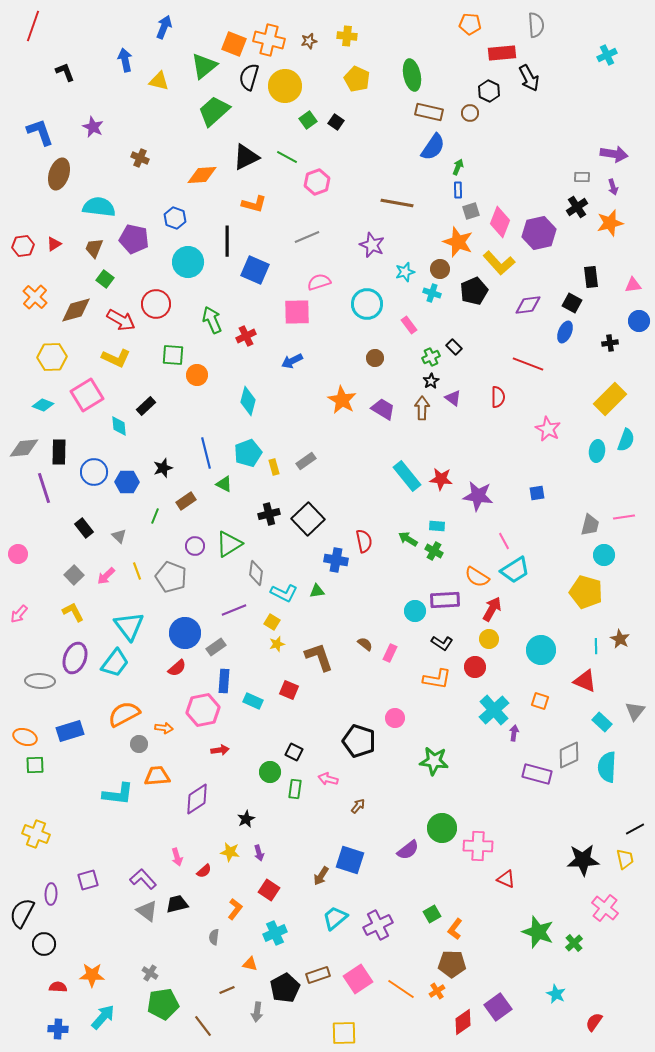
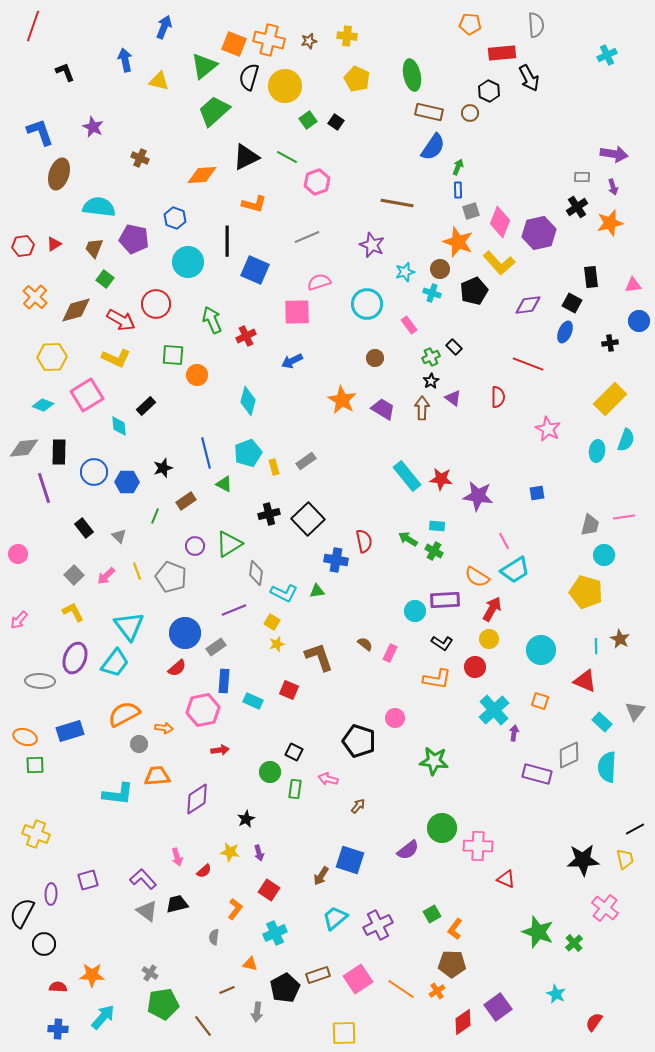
pink arrow at (19, 614): moved 6 px down
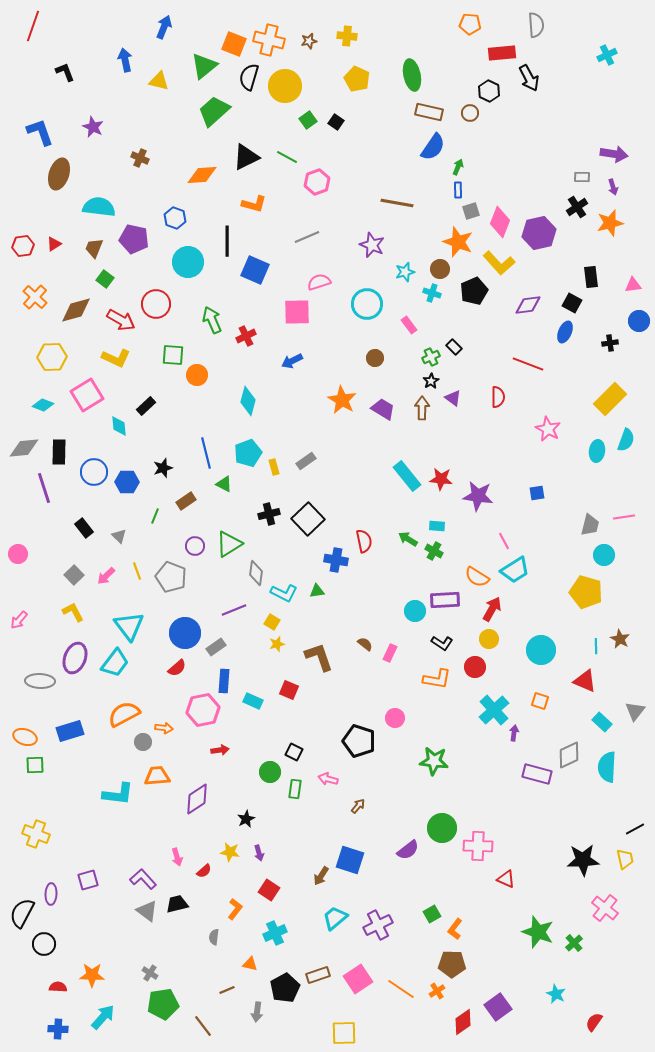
gray circle at (139, 744): moved 4 px right, 2 px up
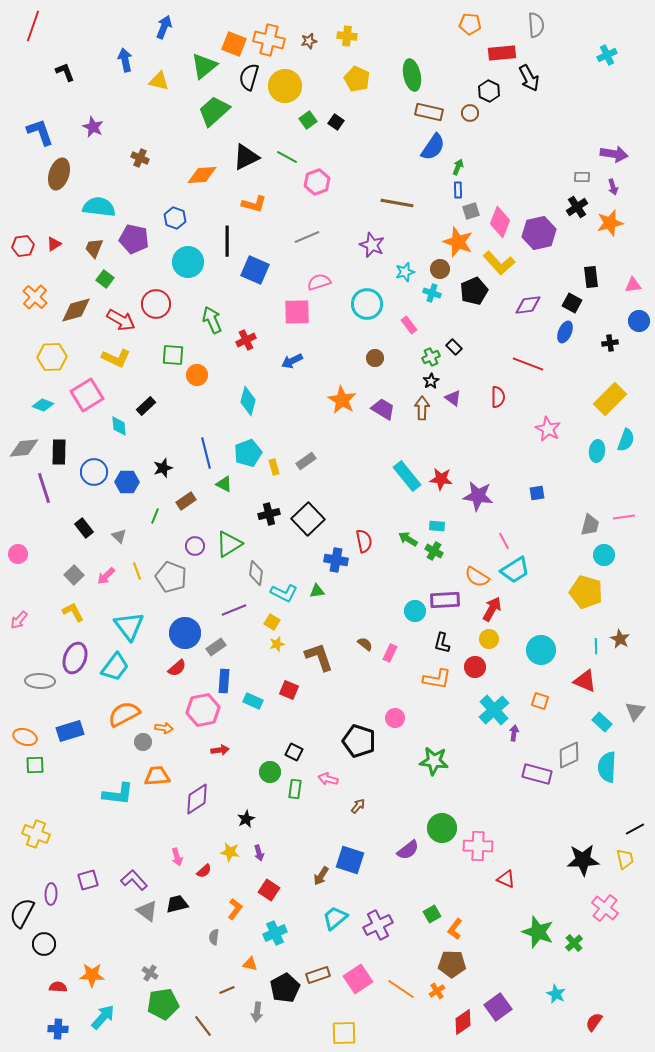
red cross at (246, 336): moved 4 px down
black L-shape at (442, 643): rotated 70 degrees clockwise
cyan trapezoid at (115, 663): moved 4 px down
purple L-shape at (143, 879): moved 9 px left, 1 px down
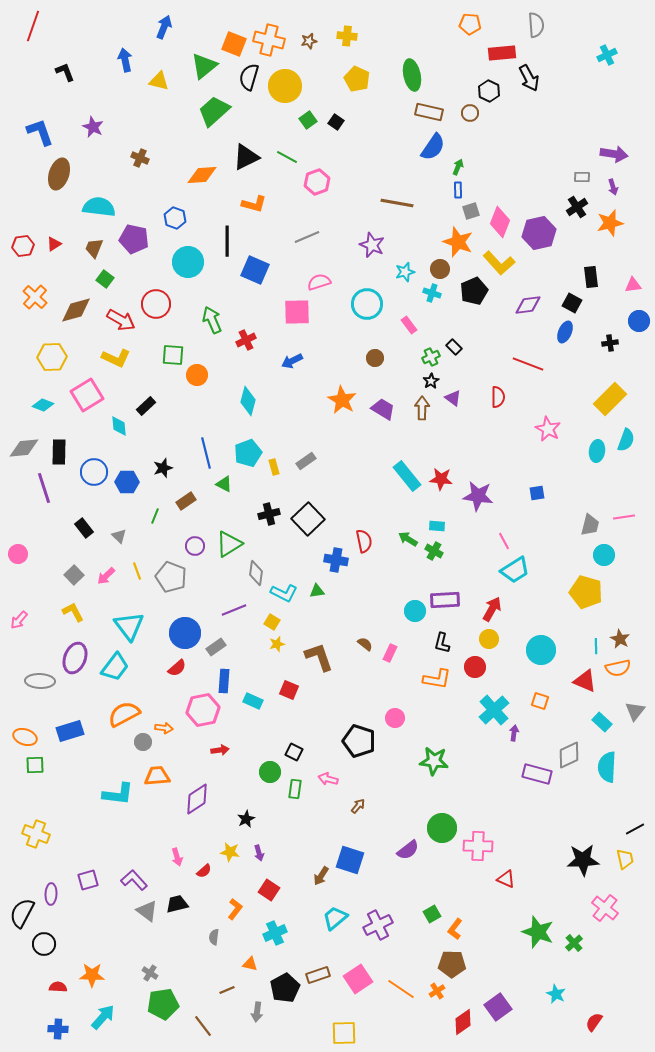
orange semicircle at (477, 577): moved 141 px right, 91 px down; rotated 45 degrees counterclockwise
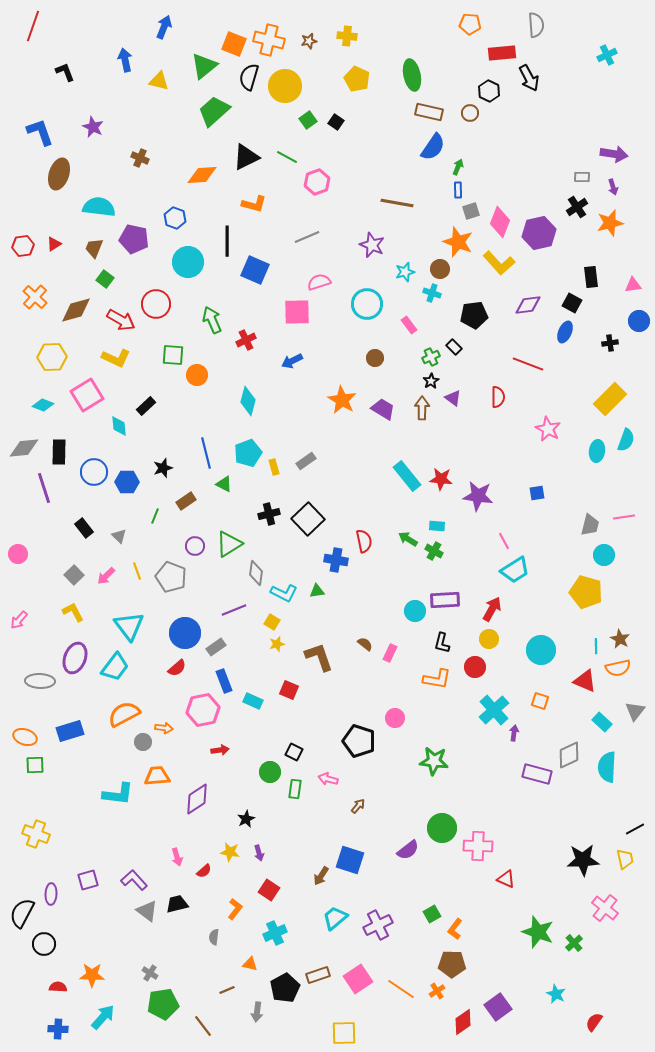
black pentagon at (474, 291): moved 24 px down; rotated 16 degrees clockwise
blue rectangle at (224, 681): rotated 25 degrees counterclockwise
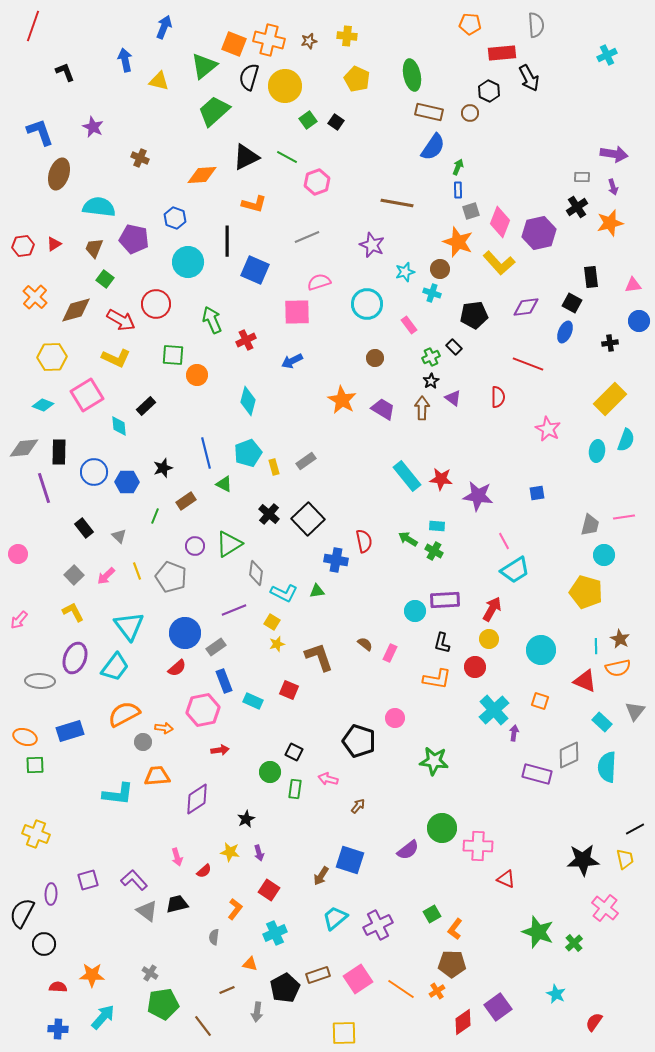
purple diamond at (528, 305): moved 2 px left, 2 px down
black cross at (269, 514): rotated 35 degrees counterclockwise
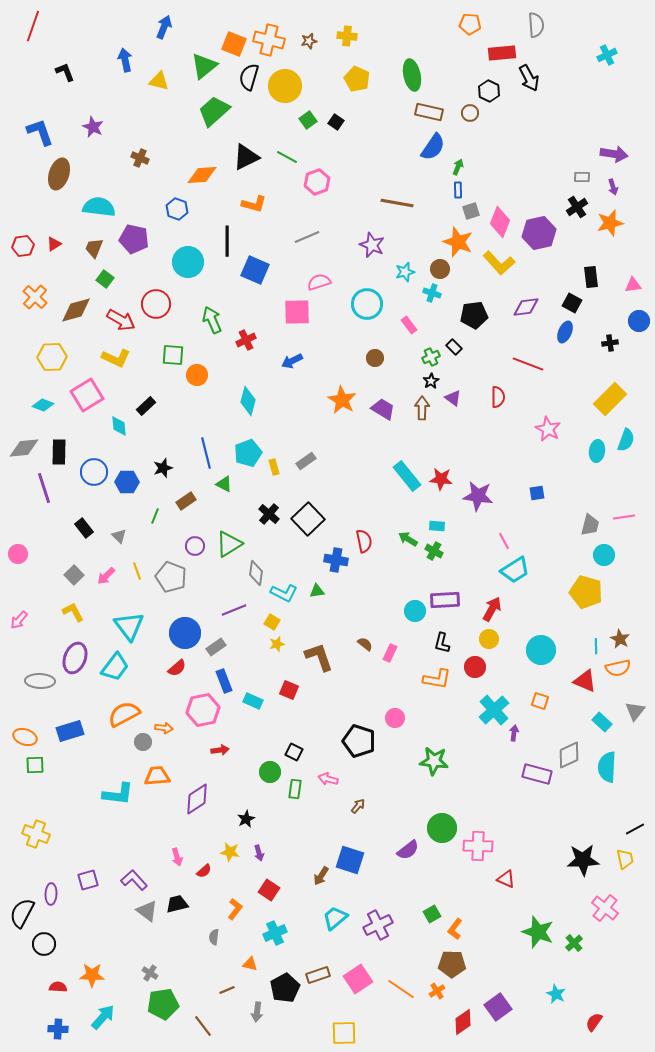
blue hexagon at (175, 218): moved 2 px right, 9 px up
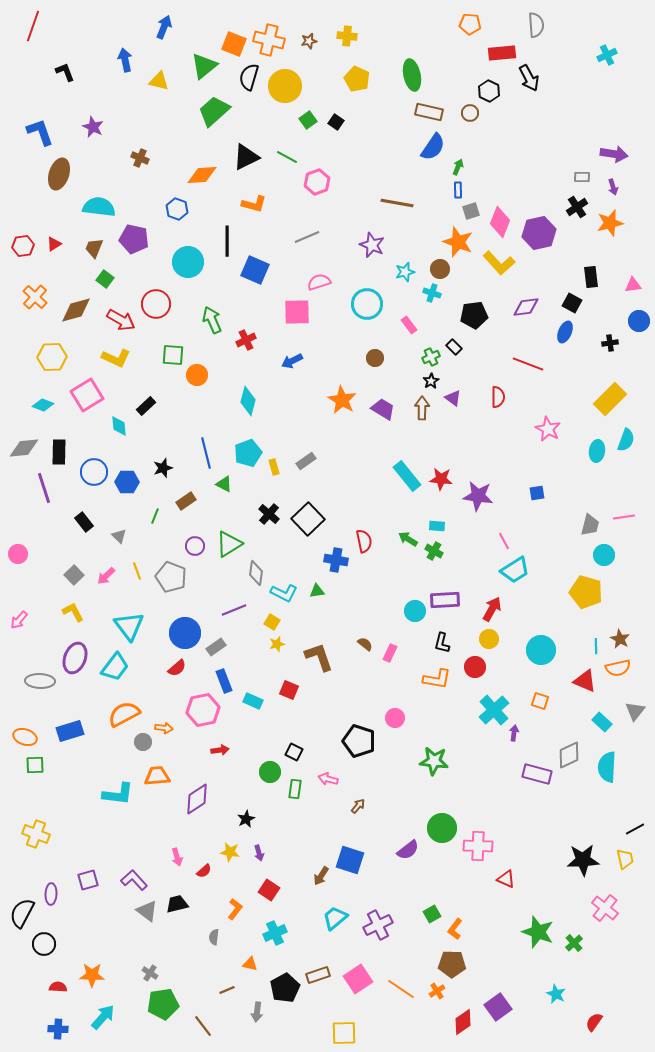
black rectangle at (84, 528): moved 6 px up
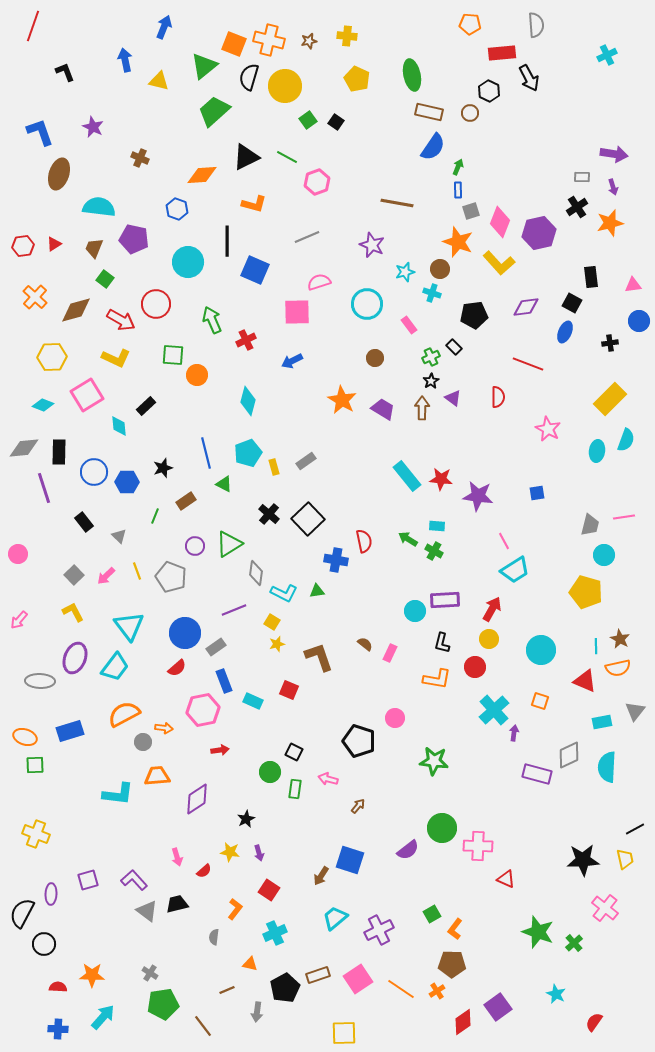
cyan rectangle at (602, 722): rotated 54 degrees counterclockwise
purple cross at (378, 925): moved 1 px right, 5 px down
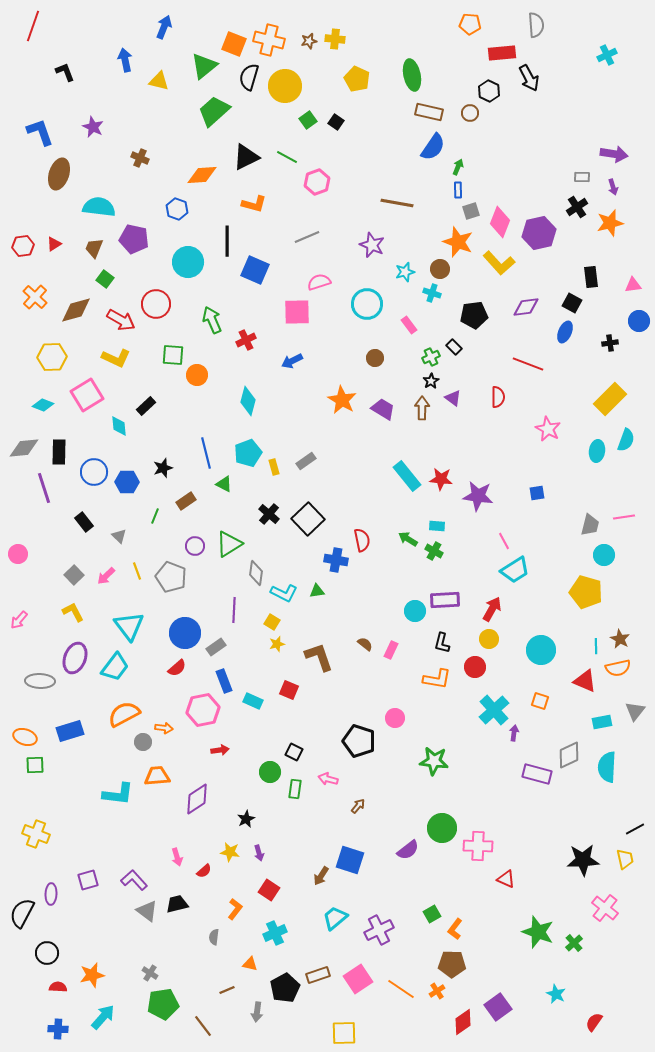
yellow cross at (347, 36): moved 12 px left, 3 px down
red semicircle at (364, 541): moved 2 px left, 1 px up
purple line at (234, 610): rotated 65 degrees counterclockwise
pink rectangle at (390, 653): moved 1 px right, 3 px up
black circle at (44, 944): moved 3 px right, 9 px down
orange star at (92, 975): rotated 15 degrees counterclockwise
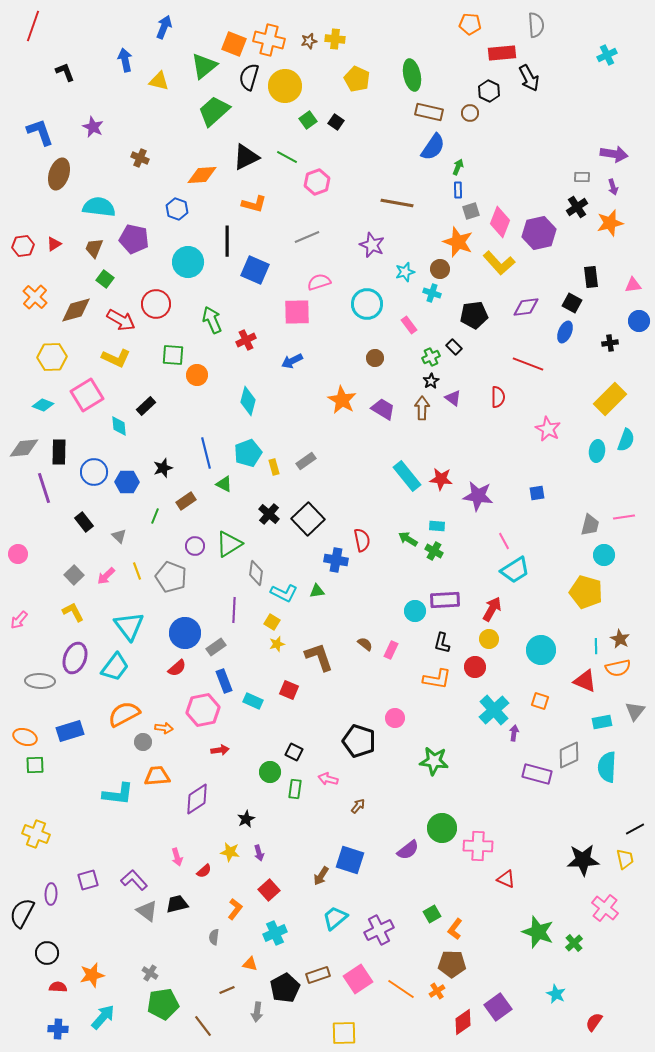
red square at (269, 890): rotated 15 degrees clockwise
